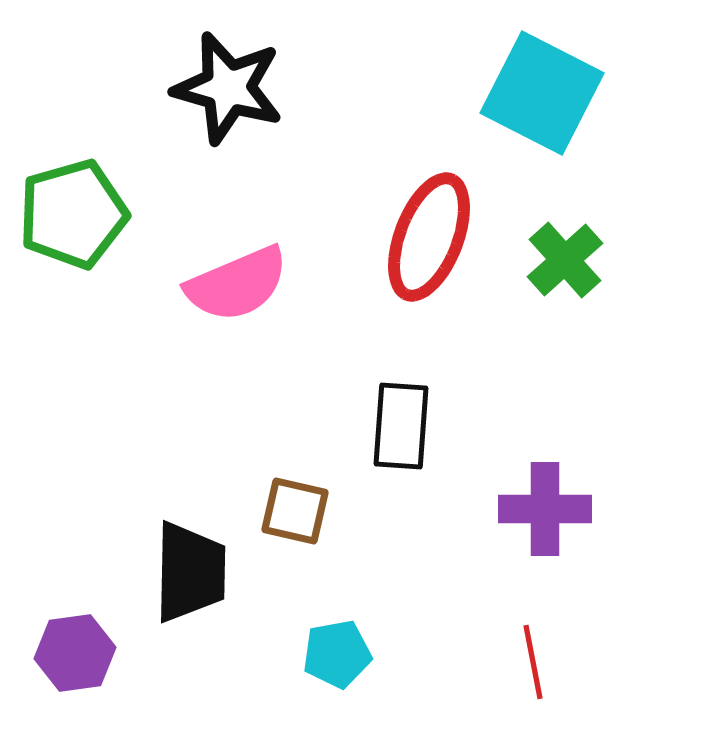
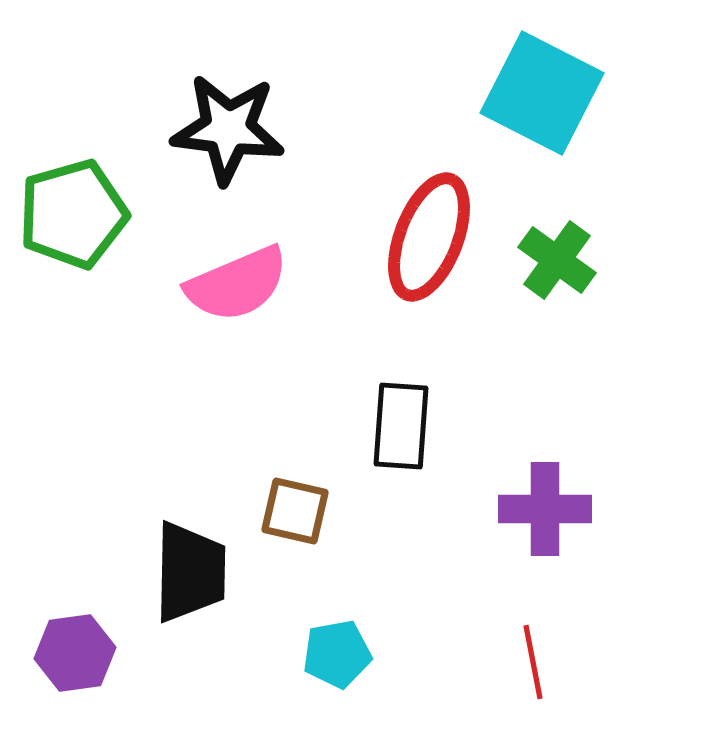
black star: moved 41 px down; rotated 9 degrees counterclockwise
green cross: moved 8 px left; rotated 12 degrees counterclockwise
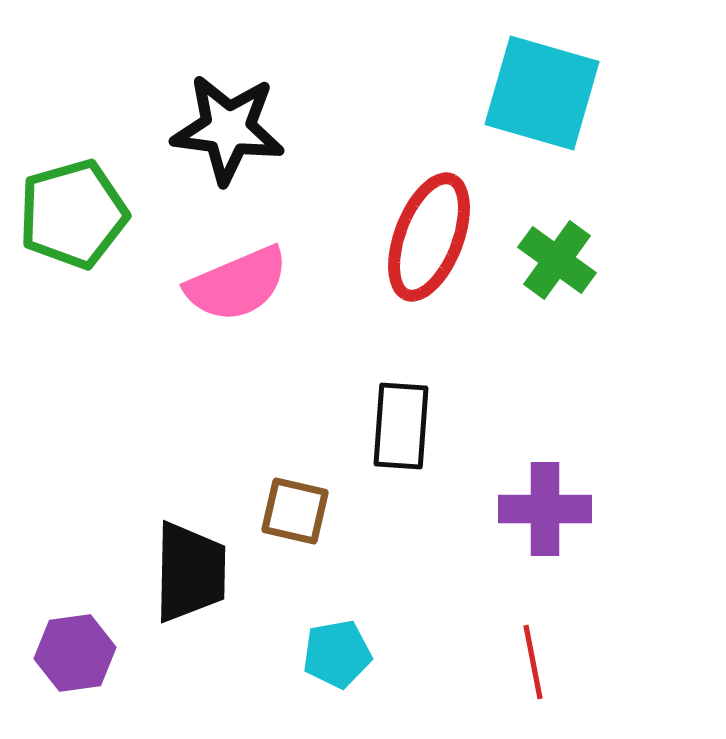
cyan square: rotated 11 degrees counterclockwise
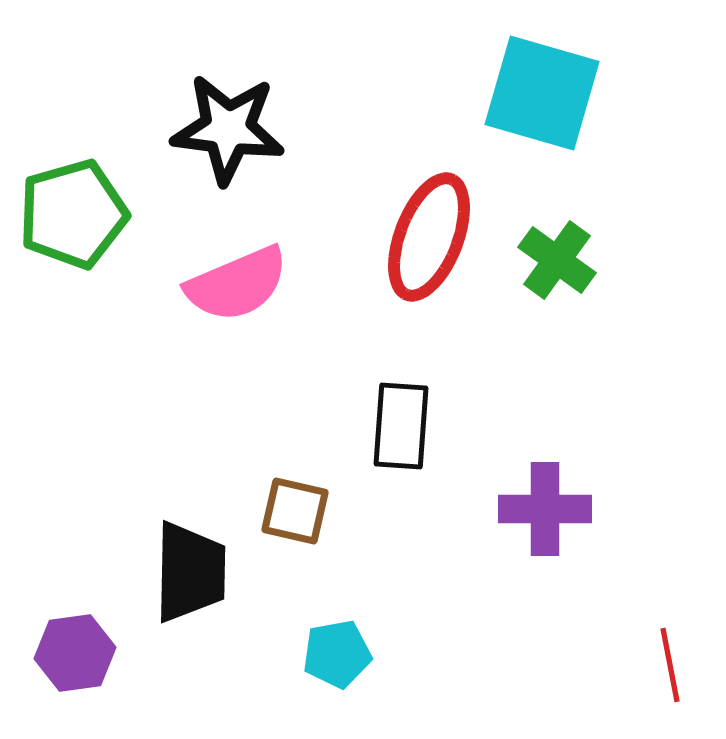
red line: moved 137 px right, 3 px down
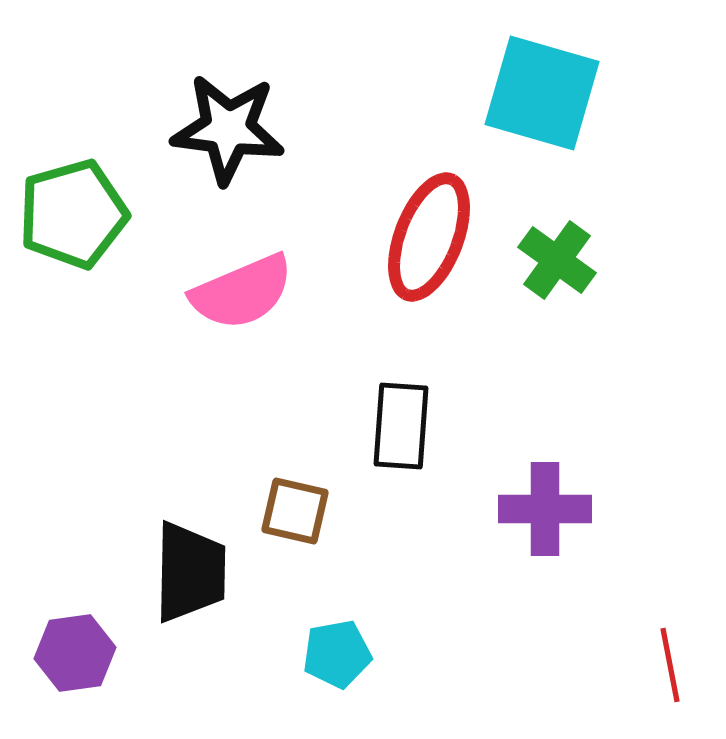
pink semicircle: moved 5 px right, 8 px down
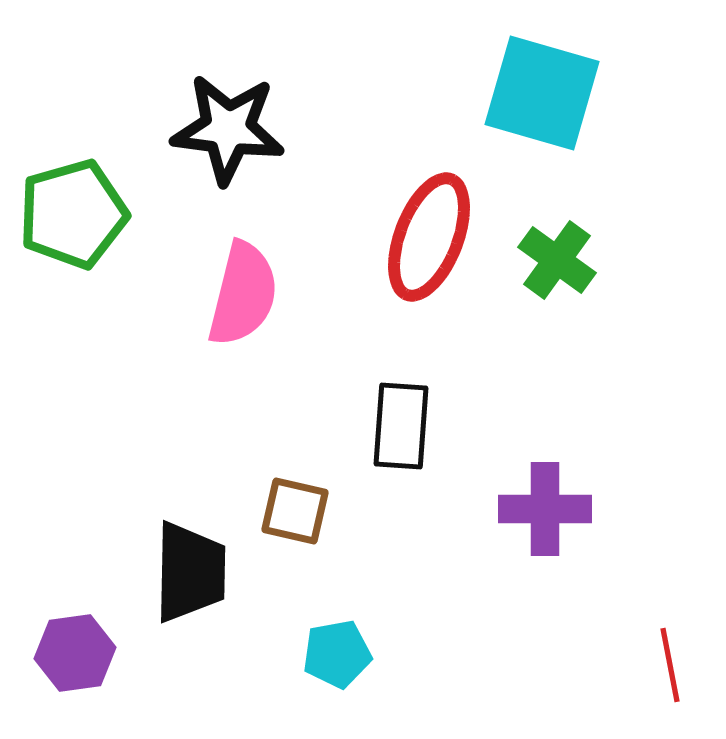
pink semicircle: moved 1 px right, 2 px down; rotated 53 degrees counterclockwise
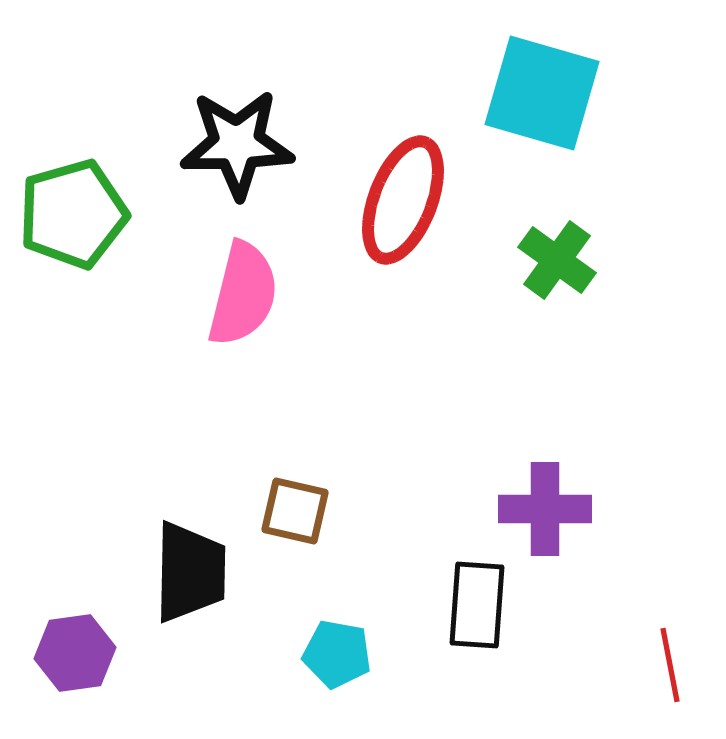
black star: moved 9 px right, 15 px down; rotated 8 degrees counterclockwise
red ellipse: moved 26 px left, 37 px up
black rectangle: moved 76 px right, 179 px down
cyan pentagon: rotated 20 degrees clockwise
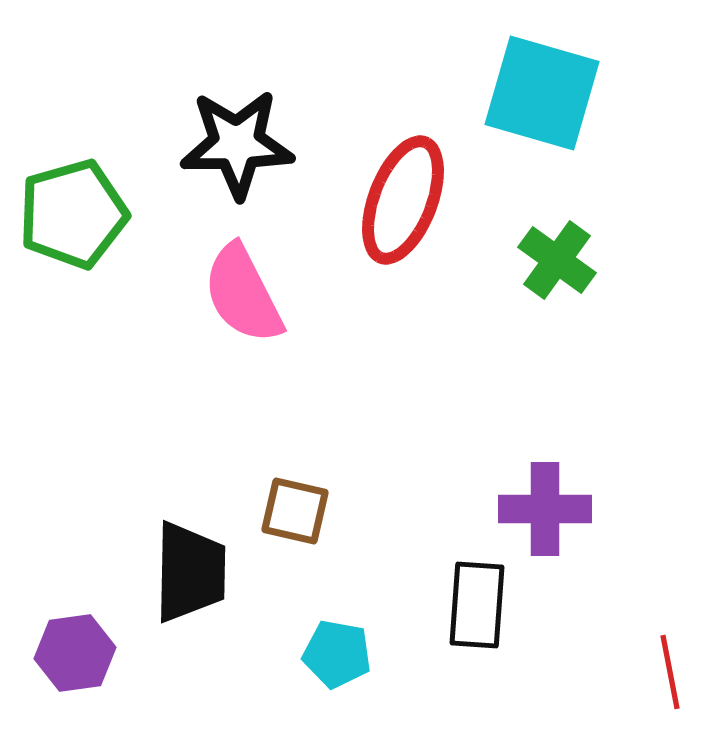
pink semicircle: rotated 139 degrees clockwise
red line: moved 7 px down
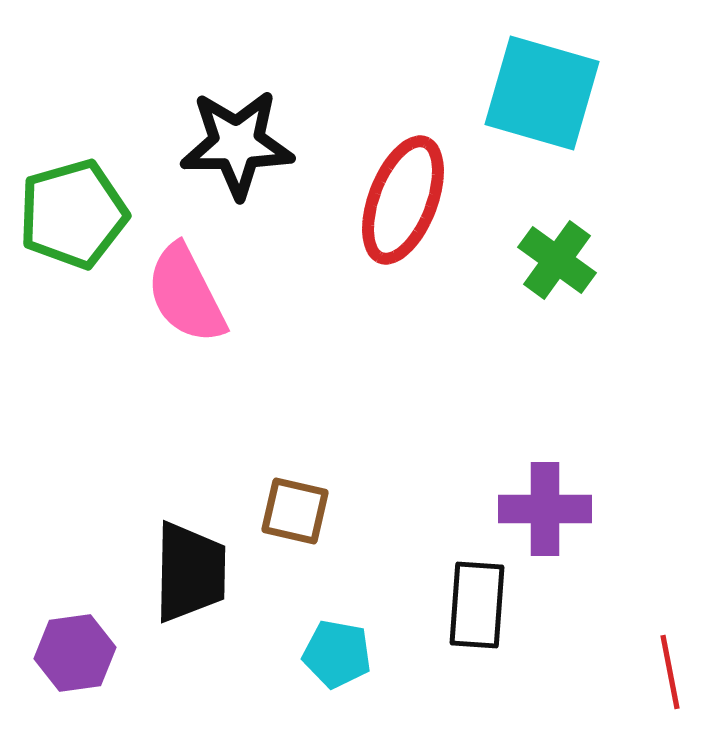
pink semicircle: moved 57 px left
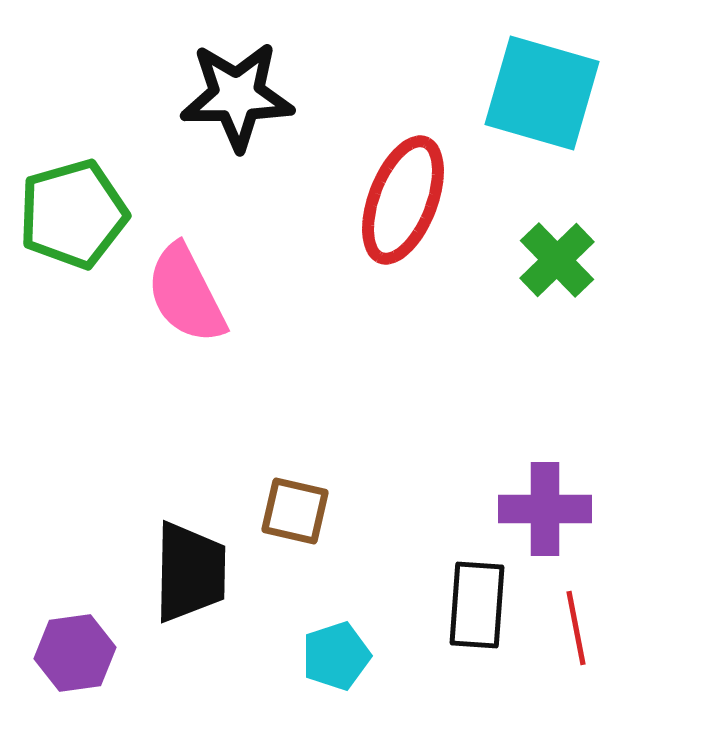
black star: moved 48 px up
green cross: rotated 10 degrees clockwise
cyan pentagon: moved 1 px left, 2 px down; rotated 28 degrees counterclockwise
red line: moved 94 px left, 44 px up
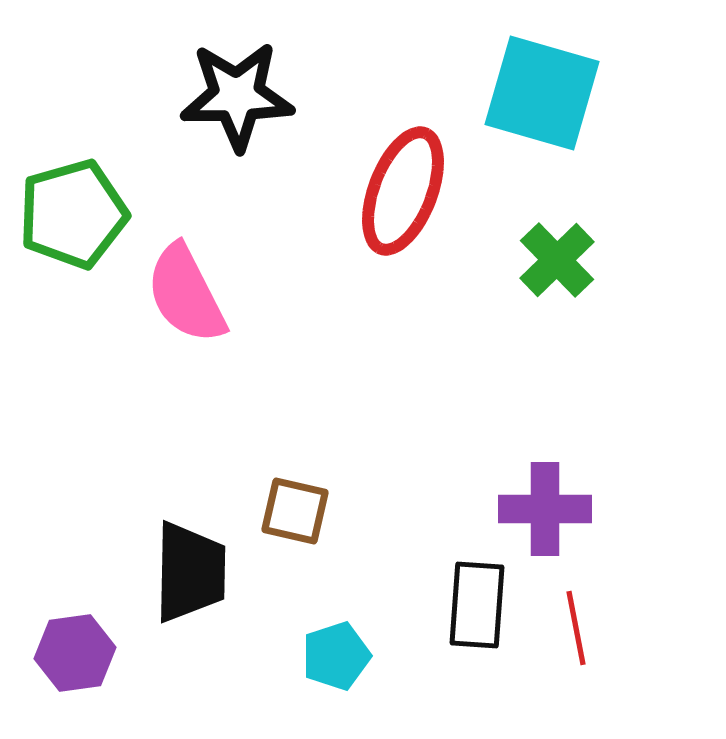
red ellipse: moved 9 px up
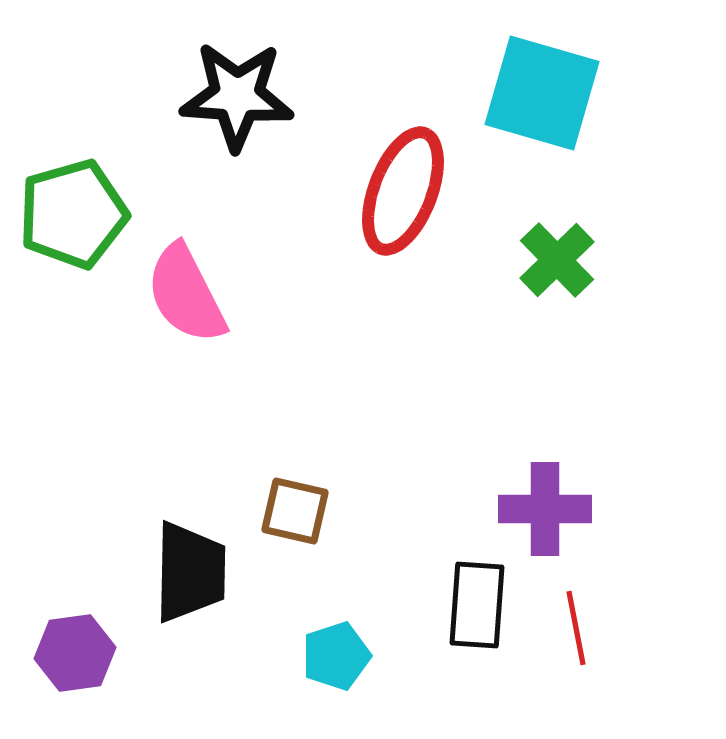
black star: rotated 5 degrees clockwise
